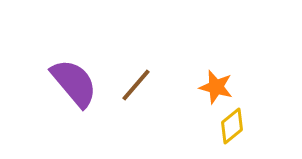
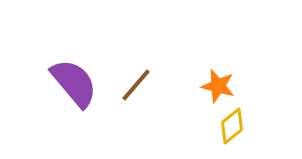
orange star: moved 2 px right, 1 px up
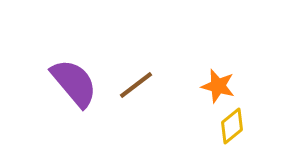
brown line: rotated 12 degrees clockwise
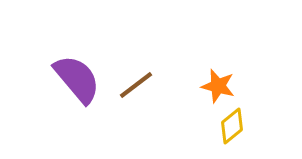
purple semicircle: moved 3 px right, 4 px up
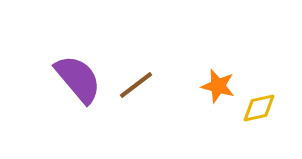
purple semicircle: moved 1 px right
yellow diamond: moved 27 px right, 18 px up; rotated 27 degrees clockwise
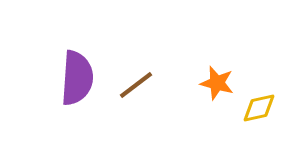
purple semicircle: moved 1 px left, 1 px up; rotated 44 degrees clockwise
orange star: moved 1 px left, 3 px up
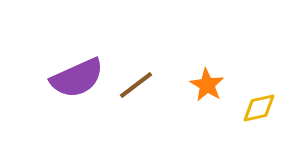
purple semicircle: rotated 62 degrees clockwise
orange star: moved 10 px left, 2 px down; rotated 16 degrees clockwise
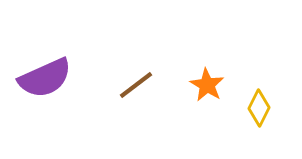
purple semicircle: moved 32 px left
yellow diamond: rotated 51 degrees counterclockwise
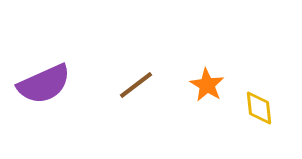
purple semicircle: moved 1 px left, 6 px down
yellow diamond: rotated 33 degrees counterclockwise
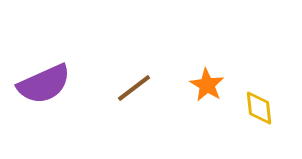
brown line: moved 2 px left, 3 px down
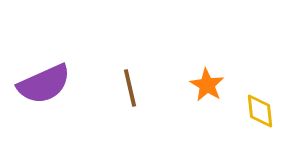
brown line: moved 4 px left; rotated 66 degrees counterclockwise
yellow diamond: moved 1 px right, 3 px down
